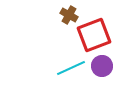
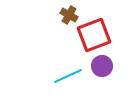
cyan line: moved 3 px left, 8 px down
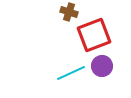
brown cross: moved 3 px up; rotated 12 degrees counterclockwise
cyan line: moved 3 px right, 3 px up
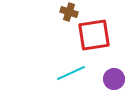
red square: rotated 12 degrees clockwise
purple circle: moved 12 px right, 13 px down
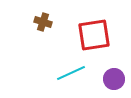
brown cross: moved 26 px left, 10 px down
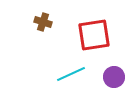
cyan line: moved 1 px down
purple circle: moved 2 px up
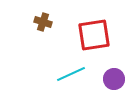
purple circle: moved 2 px down
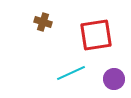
red square: moved 2 px right
cyan line: moved 1 px up
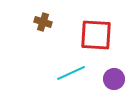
red square: rotated 12 degrees clockwise
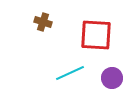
cyan line: moved 1 px left
purple circle: moved 2 px left, 1 px up
